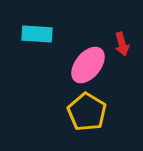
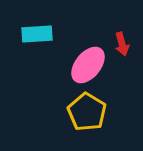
cyan rectangle: rotated 8 degrees counterclockwise
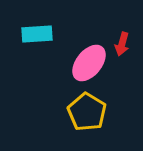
red arrow: rotated 30 degrees clockwise
pink ellipse: moved 1 px right, 2 px up
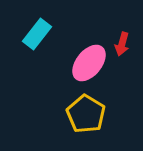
cyan rectangle: rotated 48 degrees counterclockwise
yellow pentagon: moved 1 px left, 2 px down
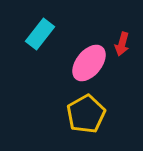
cyan rectangle: moved 3 px right
yellow pentagon: rotated 12 degrees clockwise
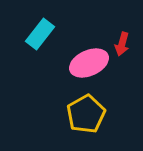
pink ellipse: rotated 27 degrees clockwise
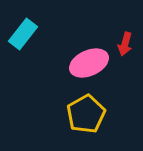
cyan rectangle: moved 17 px left
red arrow: moved 3 px right
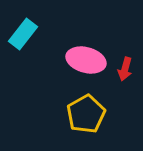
red arrow: moved 25 px down
pink ellipse: moved 3 px left, 3 px up; rotated 39 degrees clockwise
